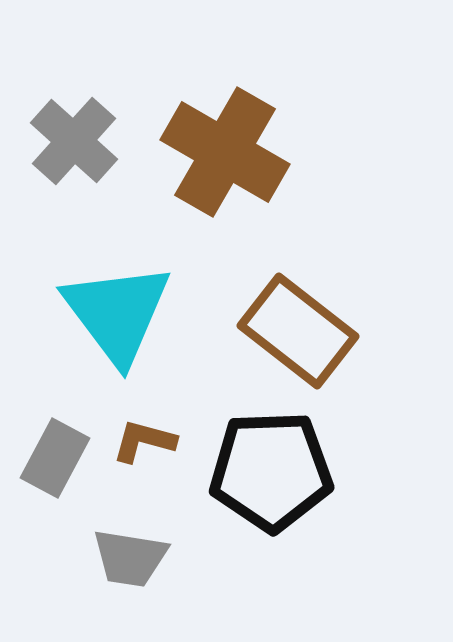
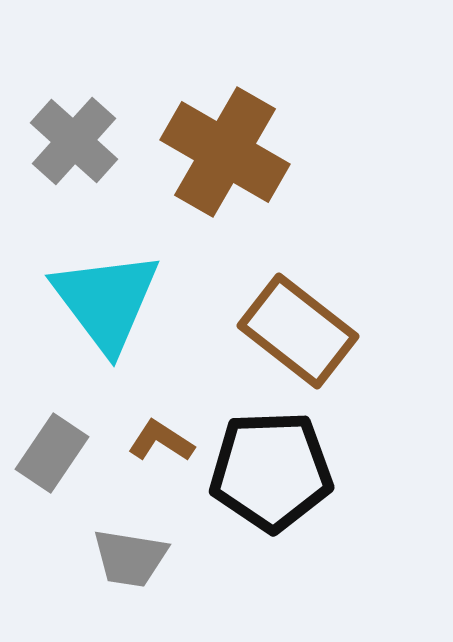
cyan triangle: moved 11 px left, 12 px up
brown L-shape: moved 17 px right; rotated 18 degrees clockwise
gray rectangle: moved 3 px left, 5 px up; rotated 6 degrees clockwise
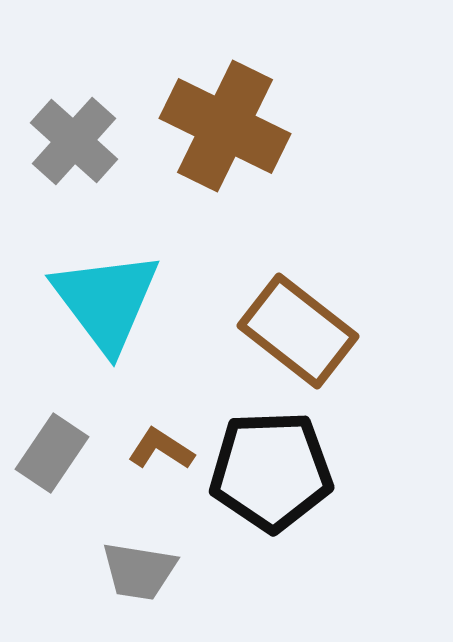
brown cross: moved 26 px up; rotated 4 degrees counterclockwise
brown L-shape: moved 8 px down
gray trapezoid: moved 9 px right, 13 px down
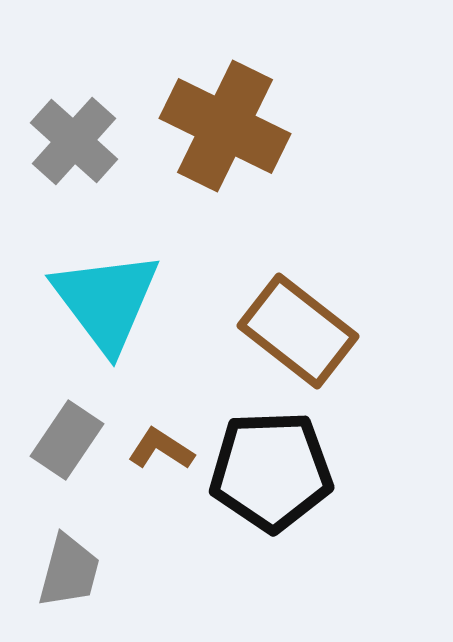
gray rectangle: moved 15 px right, 13 px up
gray trapezoid: moved 70 px left; rotated 84 degrees counterclockwise
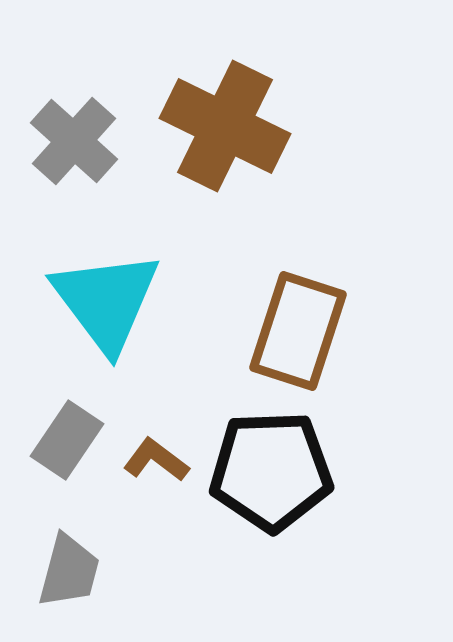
brown rectangle: rotated 70 degrees clockwise
brown L-shape: moved 5 px left, 11 px down; rotated 4 degrees clockwise
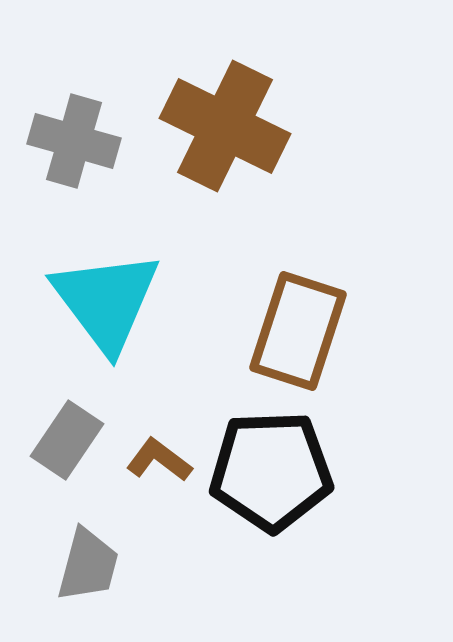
gray cross: rotated 26 degrees counterclockwise
brown L-shape: moved 3 px right
gray trapezoid: moved 19 px right, 6 px up
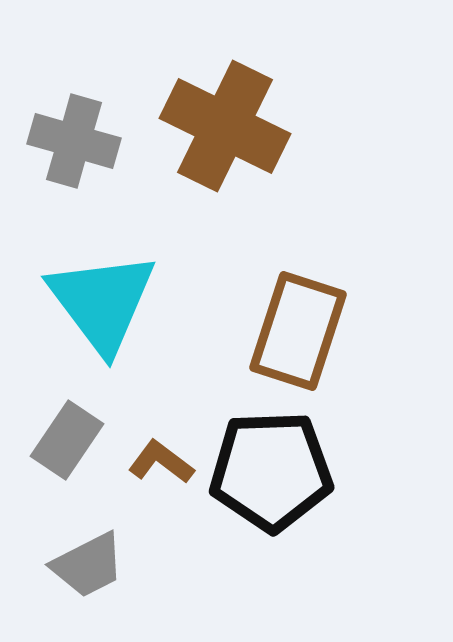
cyan triangle: moved 4 px left, 1 px down
brown L-shape: moved 2 px right, 2 px down
gray trapezoid: rotated 48 degrees clockwise
